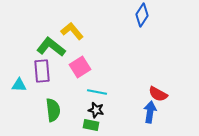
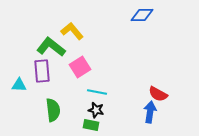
blue diamond: rotated 55 degrees clockwise
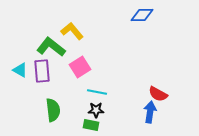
cyan triangle: moved 1 px right, 15 px up; rotated 28 degrees clockwise
black star: rotated 14 degrees counterclockwise
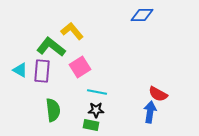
purple rectangle: rotated 10 degrees clockwise
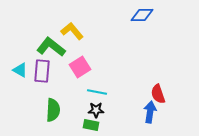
red semicircle: rotated 42 degrees clockwise
green semicircle: rotated 10 degrees clockwise
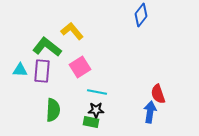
blue diamond: moved 1 px left; rotated 50 degrees counterclockwise
green L-shape: moved 4 px left
cyan triangle: rotated 28 degrees counterclockwise
green rectangle: moved 3 px up
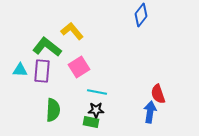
pink square: moved 1 px left
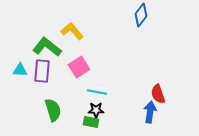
green semicircle: rotated 20 degrees counterclockwise
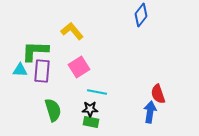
green L-shape: moved 12 px left, 4 px down; rotated 36 degrees counterclockwise
black star: moved 6 px left, 1 px up
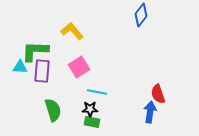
cyan triangle: moved 3 px up
green rectangle: moved 1 px right
